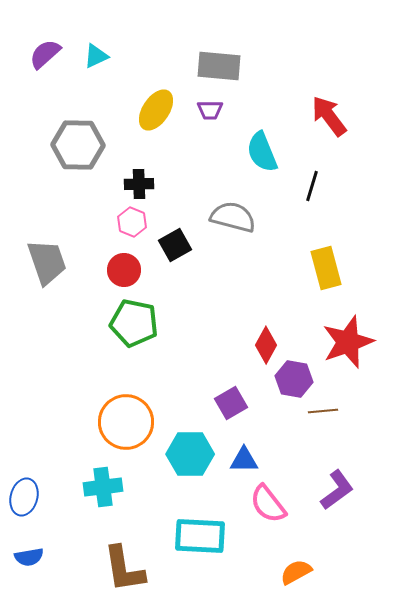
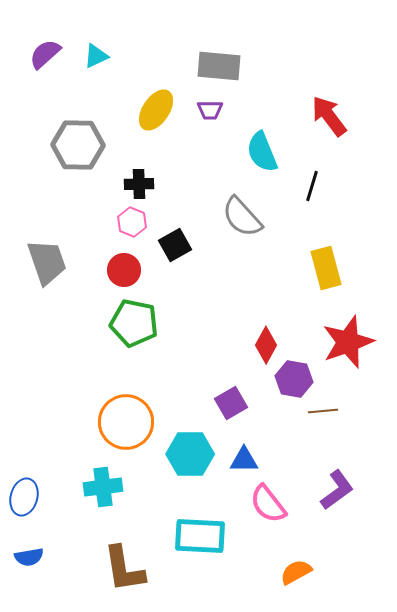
gray semicircle: moved 9 px right; rotated 147 degrees counterclockwise
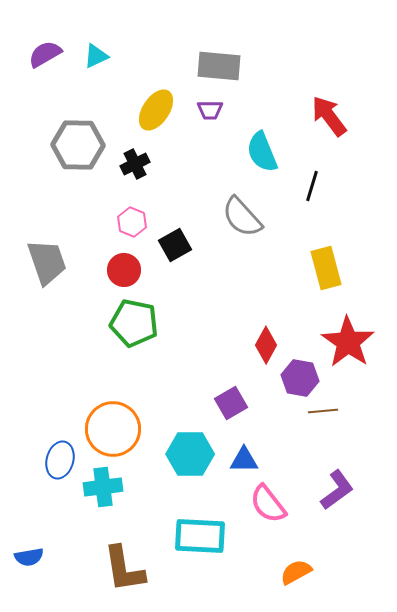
purple semicircle: rotated 12 degrees clockwise
black cross: moved 4 px left, 20 px up; rotated 24 degrees counterclockwise
red star: rotated 18 degrees counterclockwise
purple hexagon: moved 6 px right, 1 px up
orange circle: moved 13 px left, 7 px down
blue ellipse: moved 36 px right, 37 px up
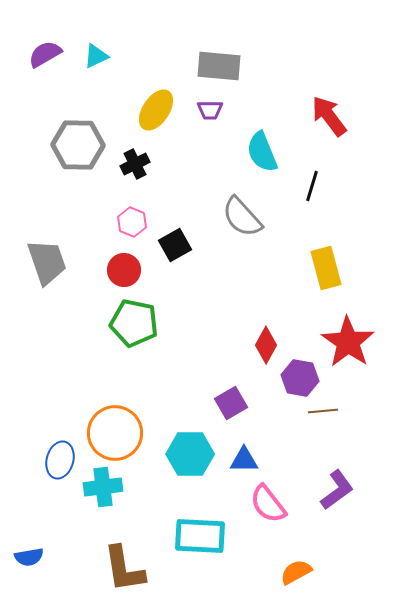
orange circle: moved 2 px right, 4 px down
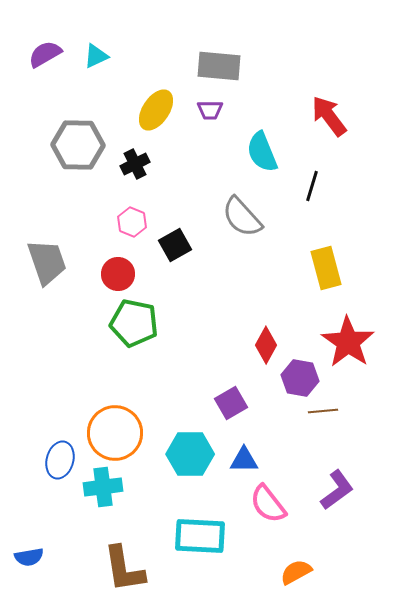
red circle: moved 6 px left, 4 px down
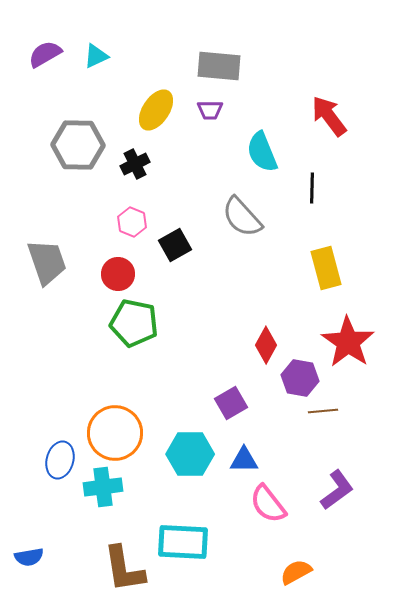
black line: moved 2 px down; rotated 16 degrees counterclockwise
cyan rectangle: moved 17 px left, 6 px down
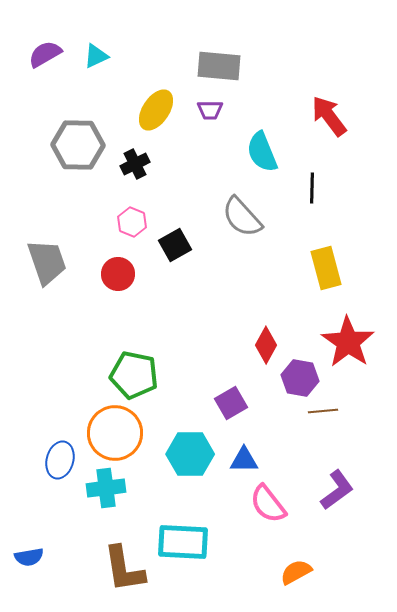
green pentagon: moved 52 px down
cyan cross: moved 3 px right, 1 px down
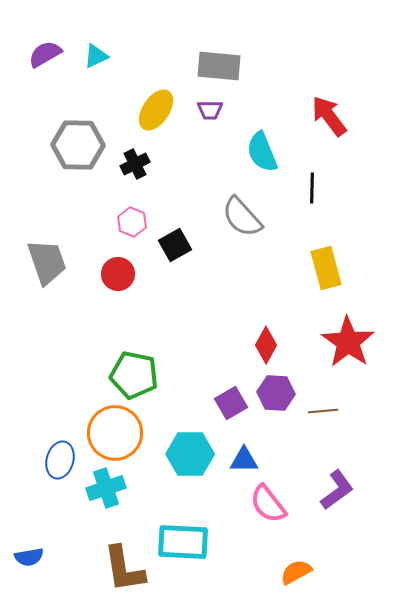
purple hexagon: moved 24 px left, 15 px down; rotated 6 degrees counterclockwise
cyan cross: rotated 12 degrees counterclockwise
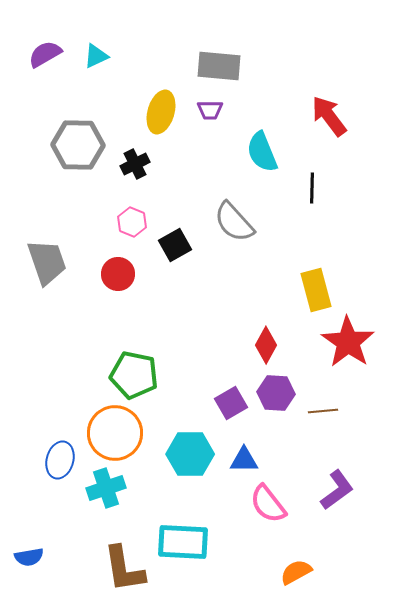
yellow ellipse: moved 5 px right, 2 px down; rotated 18 degrees counterclockwise
gray semicircle: moved 8 px left, 5 px down
yellow rectangle: moved 10 px left, 22 px down
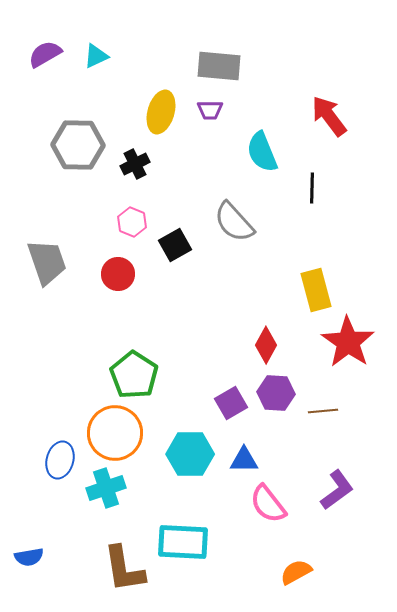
green pentagon: rotated 21 degrees clockwise
